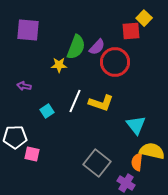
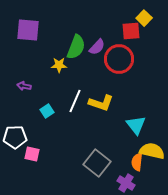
red circle: moved 4 px right, 3 px up
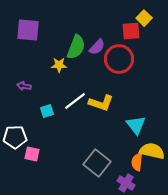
white line: rotated 30 degrees clockwise
cyan square: rotated 16 degrees clockwise
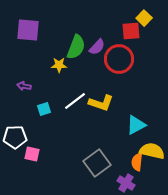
cyan square: moved 3 px left, 2 px up
cyan triangle: rotated 40 degrees clockwise
gray square: rotated 16 degrees clockwise
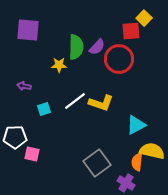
green semicircle: rotated 20 degrees counterclockwise
